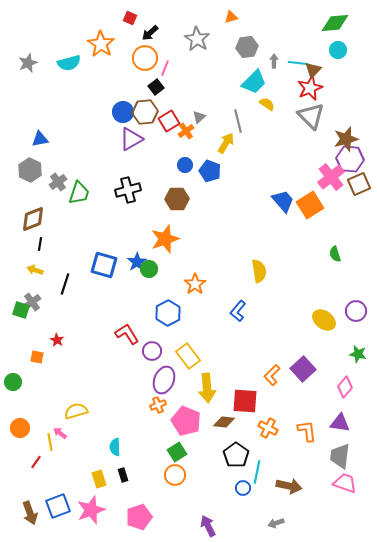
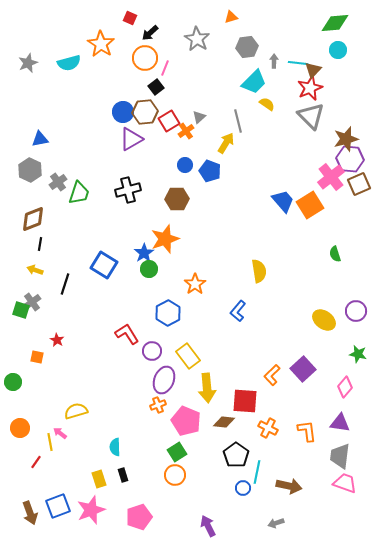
blue star at (137, 262): moved 7 px right, 9 px up
blue square at (104, 265): rotated 16 degrees clockwise
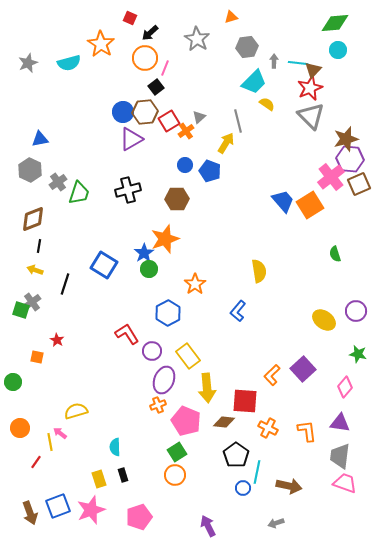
black line at (40, 244): moved 1 px left, 2 px down
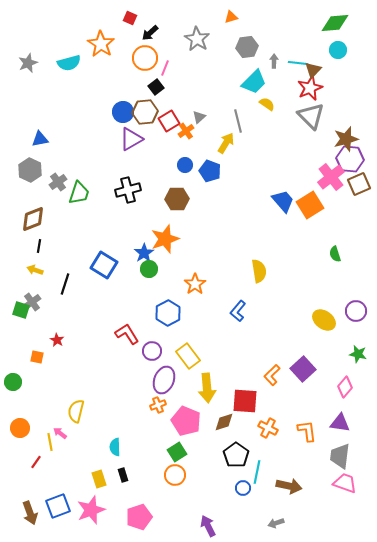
yellow semicircle at (76, 411): rotated 60 degrees counterclockwise
brown diamond at (224, 422): rotated 25 degrees counterclockwise
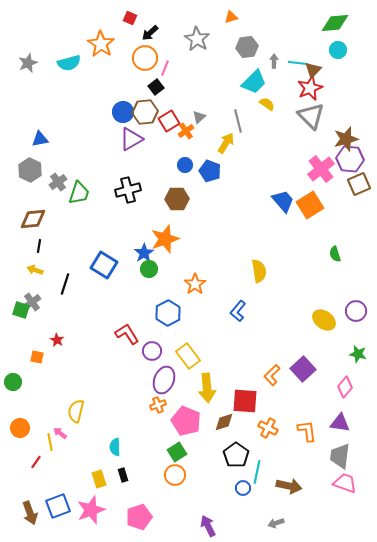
pink cross at (331, 177): moved 10 px left, 8 px up
brown diamond at (33, 219): rotated 16 degrees clockwise
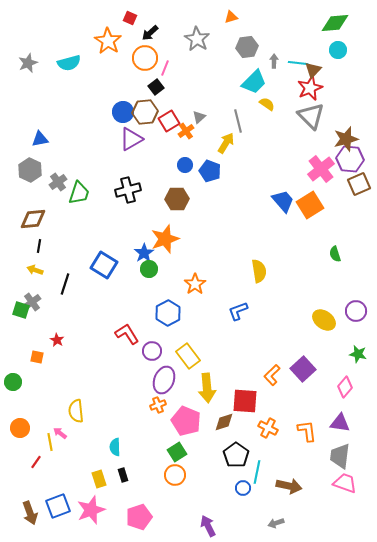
orange star at (101, 44): moved 7 px right, 3 px up
blue L-shape at (238, 311): rotated 30 degrees clockwise
yellow semicircle at (76, 411): rotated 20 degrees counterclockwise
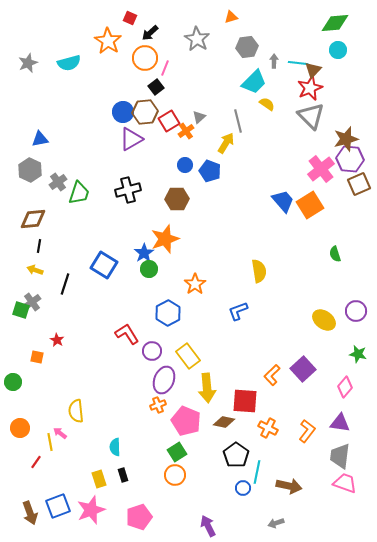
brown diamond at (224, 422): rotated 30 degrees clockwise
orange L-shape at (307, 431): rotated 45 degrees clockwise
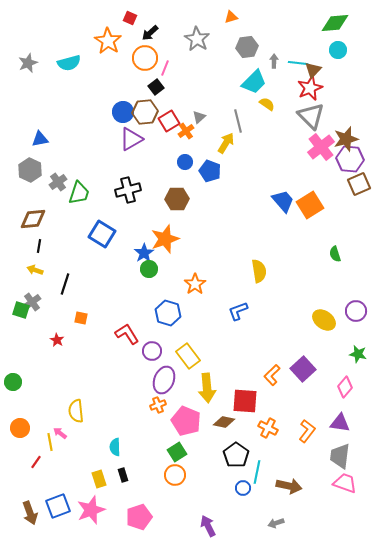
blue circle at (185, 165): moved 3 px up
pink cross at (321, 169): moved 22 px up
blue square at (104, 265): moved 2 px left, 31 px up
blue hexagon at (168, 313): rotated 15 degrees counterclockwise
orange square at (37, 357): moved 44 px right, 39 px up
